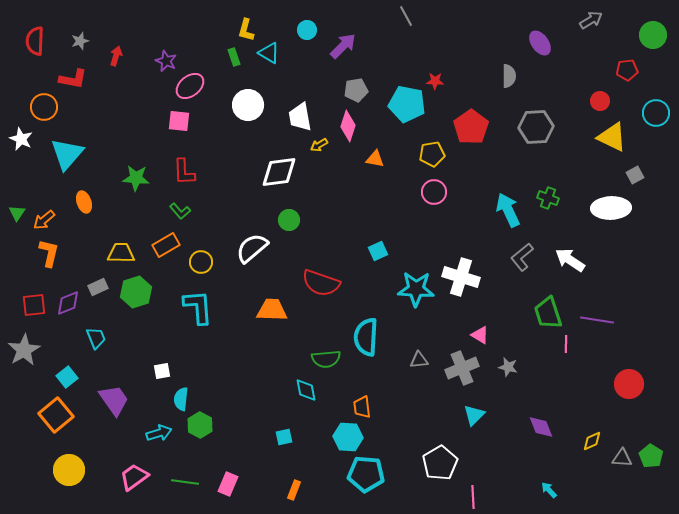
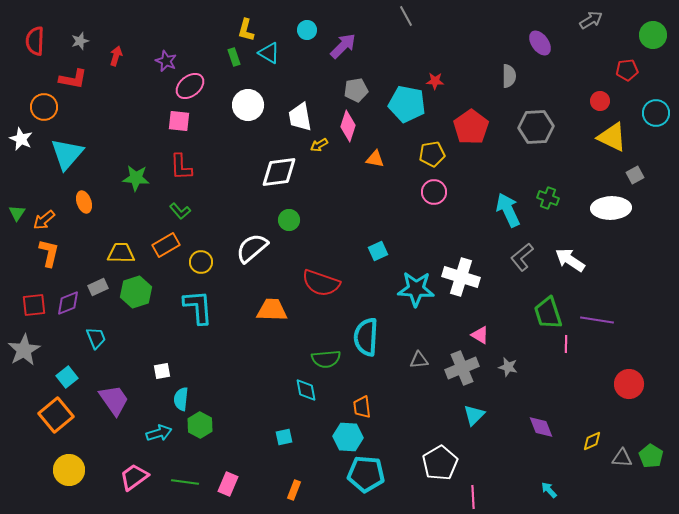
red L-shape at (184, 172): moved 3 px left, 5 px up
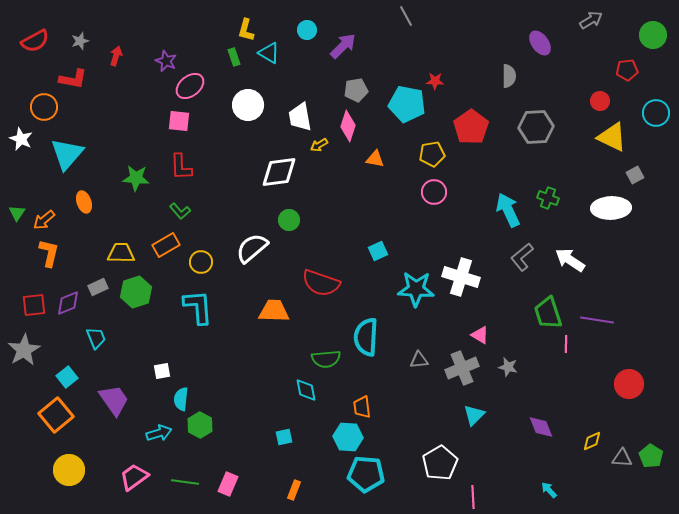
red semicircle at (35, 41): rotated 120 degrees counterclockwise
orange trapezoid at (272, 310): moved 2 px right, 1 px down
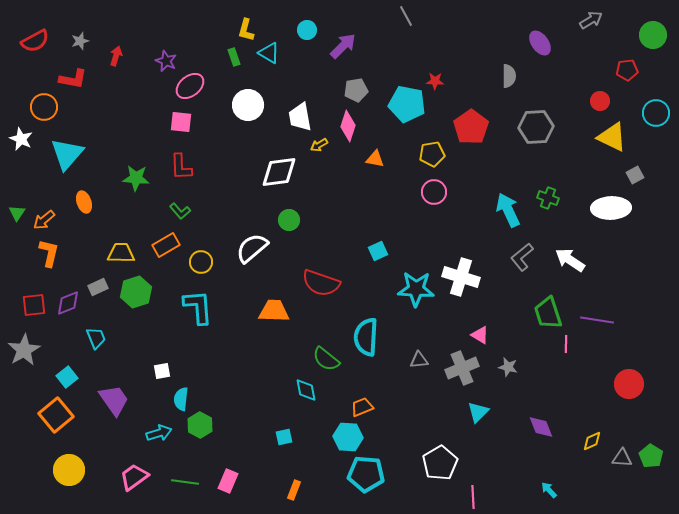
pink square at (179, 121): moved 2 px right, 1 px down
green semicircle at (326, 359): rotated 44 degrees clockwise
orange trapezoid at (362, 407): rotated 75 degrees clockwise
cyan triangle at (474, 415): moved 4 px right, 3 px up
pink rectangle at (228, 484): moved 3 px up
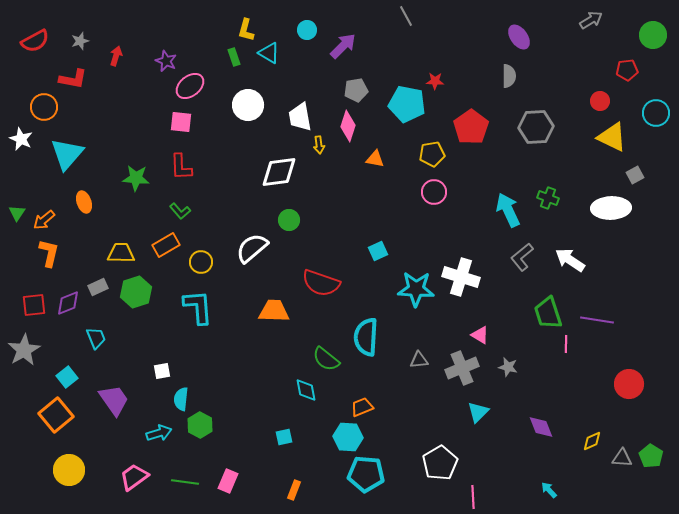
purple ellipse at (540, 43): moved 21 px left, 6 px up
yellow arrow at (319, 145): rotated 66 degrees counterclockwise
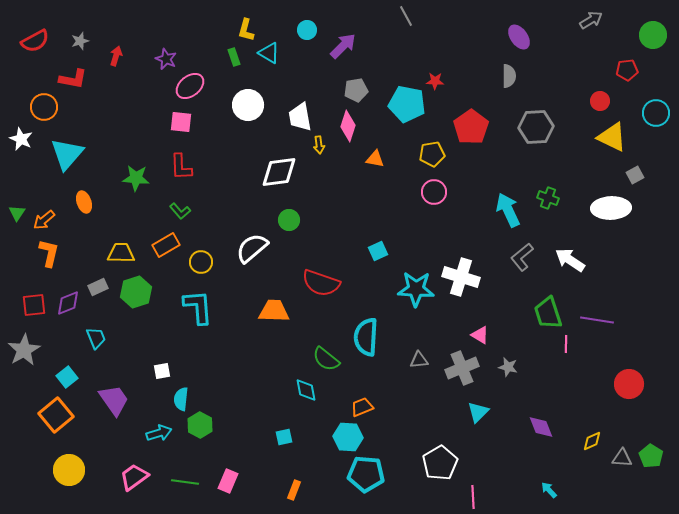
purple star at (166, 61): moved 2 px up
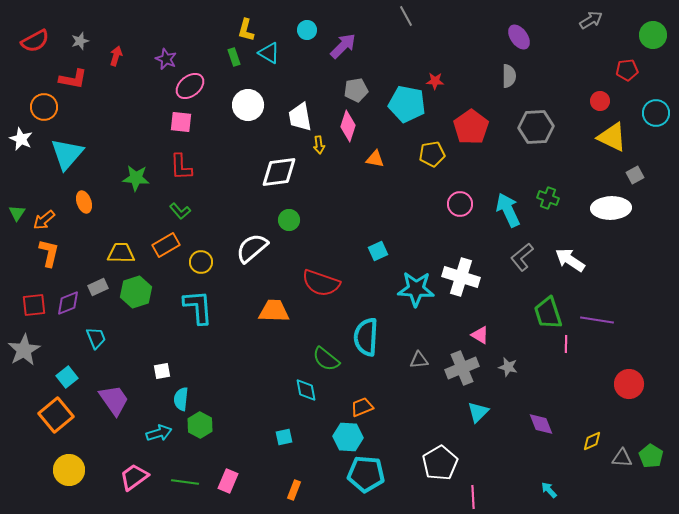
pink circle at (434, 192): moved 26 px right, 12 px down
purple diamond at (541, 427): moved 3 px up
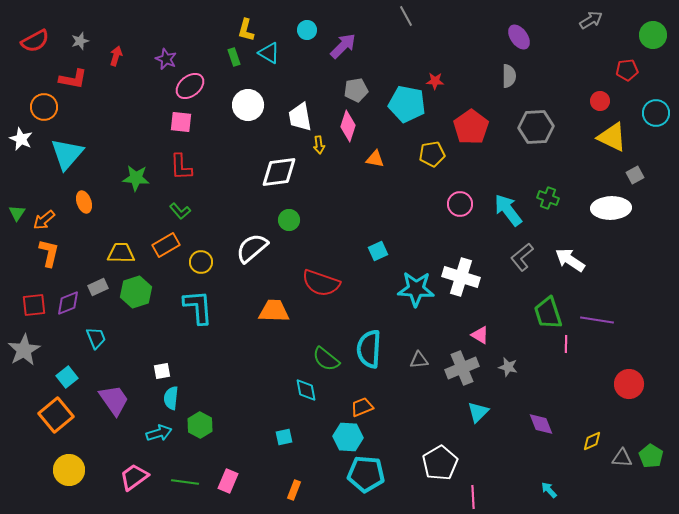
cyan arrow at (508, 210): rotated 12 degrees counterclockwise
cyan semicircle at (366, 337): moved 3 px right, 12 px down
cyan semicircle at (181, 399): moved 10 px left, 1 px up
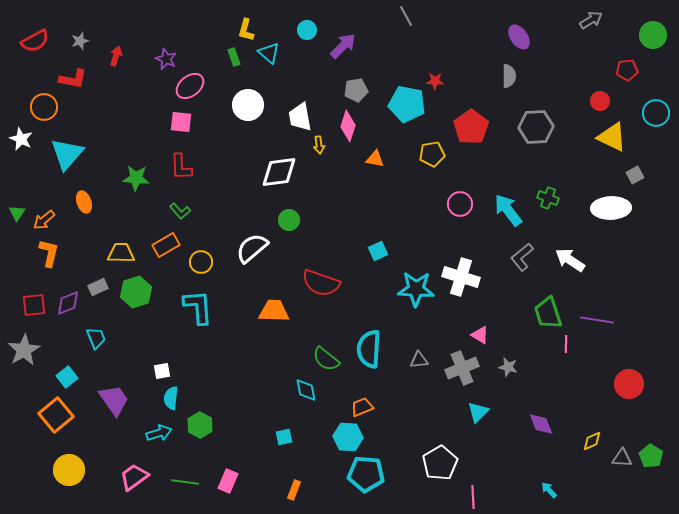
cyan triangle at (269, 53): rotated 10 degrees clockwise
